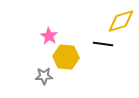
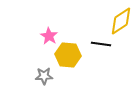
yellow diamond: rotated 16 degrees counterclockwise
black line: moved 2 px left
yellow hexagon: moved 2 px right, 2 px up
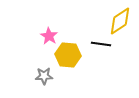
yellow diamond: moved 1 px left
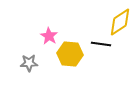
yellow diamond: moved 1 px down
yellow hexagon: moved 2 px right, 1 px up
gray star: moved 15 px left, 13 px up
